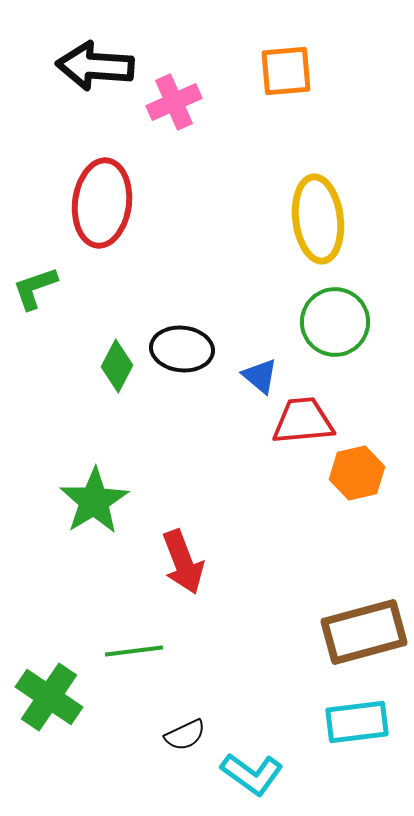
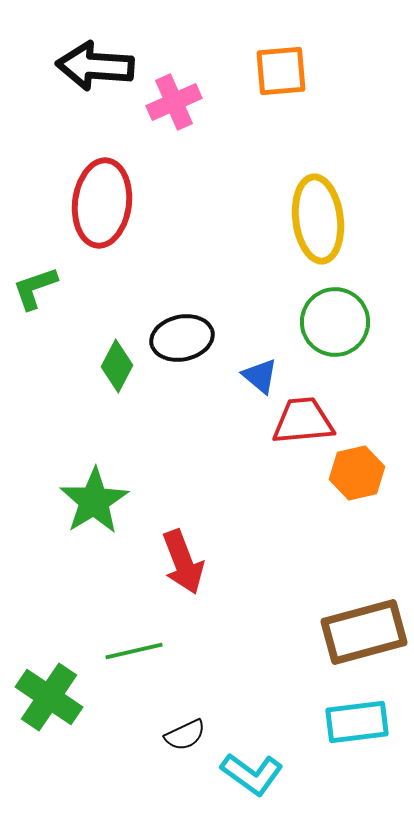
orange square: moved 5 px left
black ellipse: moved 11 px up; rotated 18 degrees counterclockwise
green line: rotated 6 degrees counterclockwise
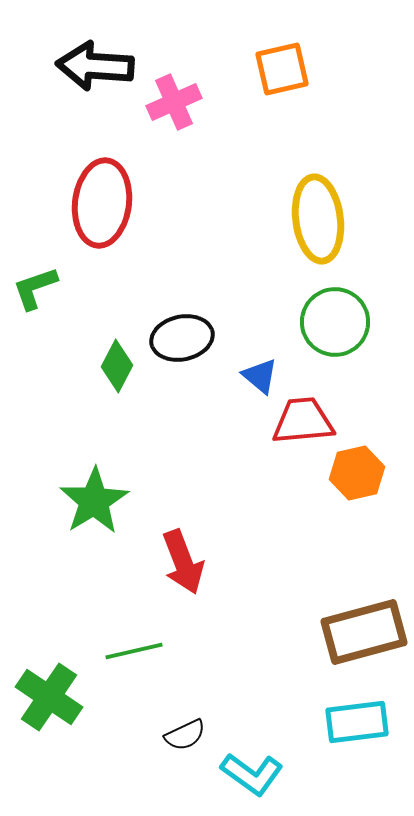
orange square: moved 1 px right, 2 px up; rotated 8 degrees counterclockwise
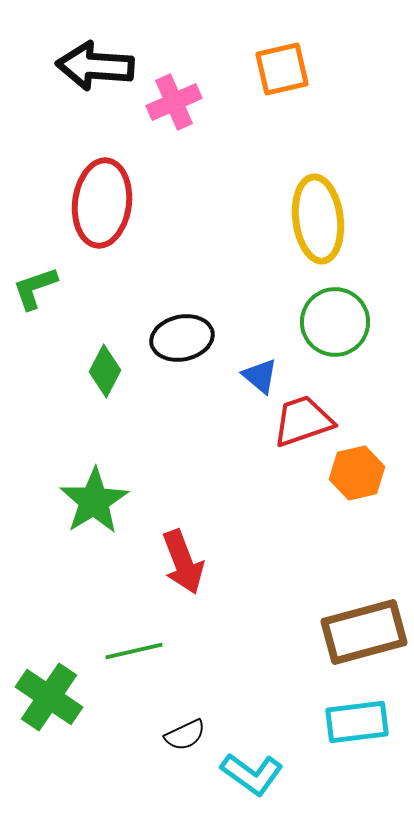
green diamond: moved 12 px left, 5 px down
red trapezoid: rotated 14 degrees counterclockwise
